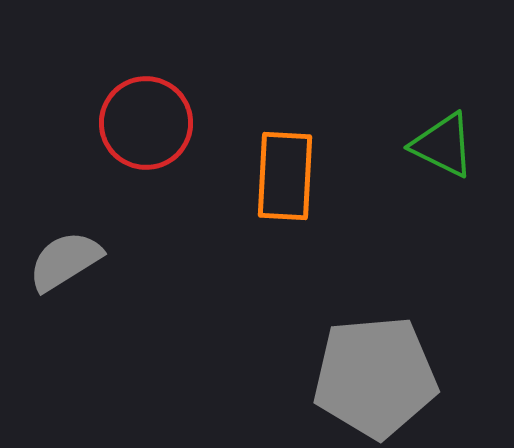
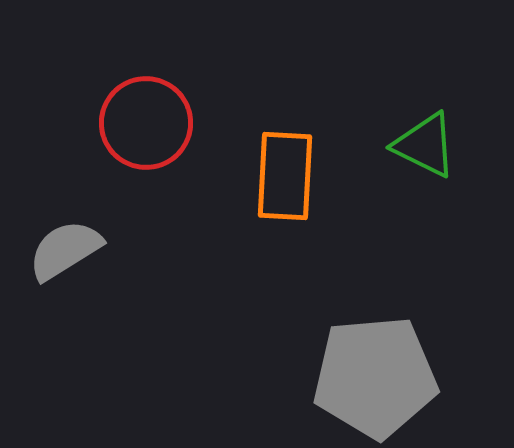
green triangle: moved 18 px left
gray semicircle: moved 11 px up
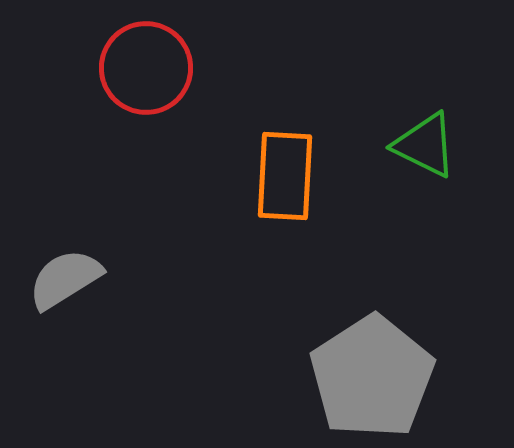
red circle: moved 55 px up
gray semicircle: moved 29 px down
gray pentagon: moved 3 px left; rotated 28 degrees counterclockwise
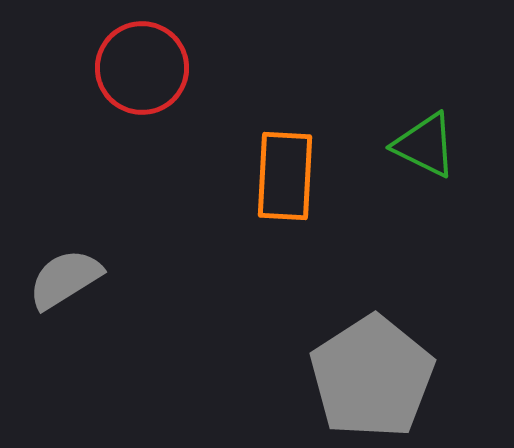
red circle: moved 4 px left
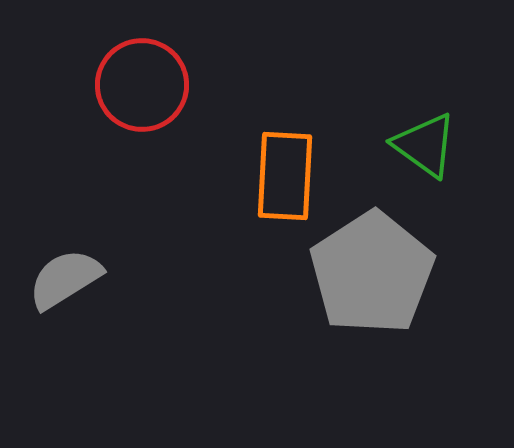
red circle: moved 17 px down
green triangle: rotated 10 degrees clockwise
gray pentagon: moved 104 px up
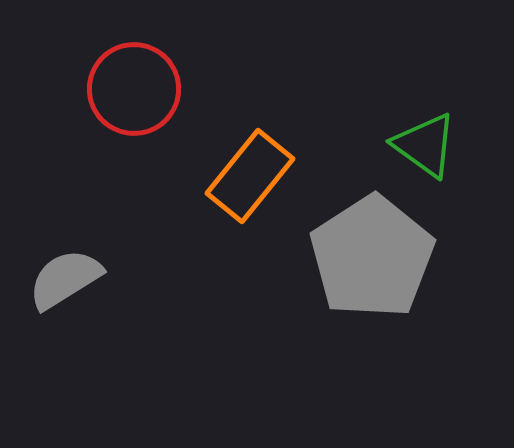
red circle: moved 8 px left, 4 px down
orange rectangle: moved 35 px left; rotated 36 degrees clockwise
gray pentagon: moved 16 px up
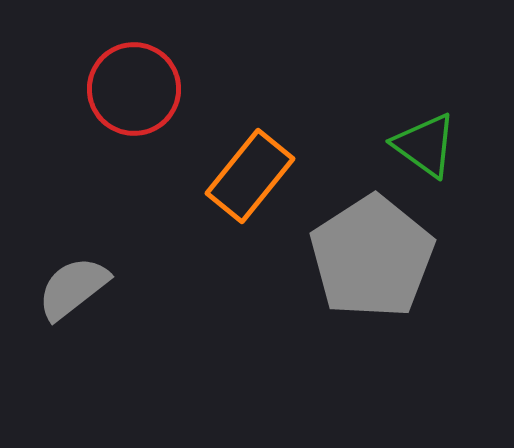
gray semicircle: moved 8 px right, 9 px down; rotated 6 degrees counterclockwise
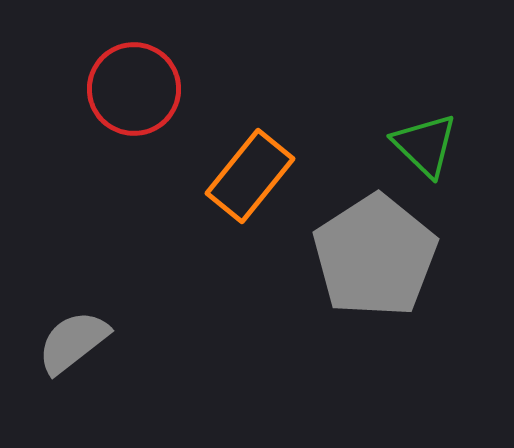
green triangle: rotated 8 degrees clockwise
gray pentagon: moved 3 px right, 1 px up
gray semicircle: moved 54 px down
